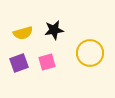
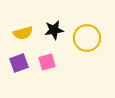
yellow circle: moved 3 px left, 15 px up
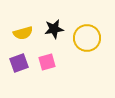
black star: moved 1 px up
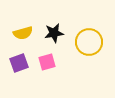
black star: moved 4 px down
yellow circle: moved 2 px right, 4 px down
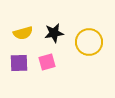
purple square: rotated 18 degrees clockwise
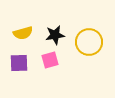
black star: moved 1 px right, 2 px down
pink square: moved 3 px right, 2 px up
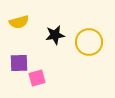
yellow semicircle: moved 4 px left, 11 px up
pink square: moved 13 px left, 18 px down
